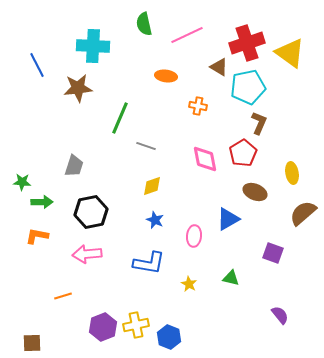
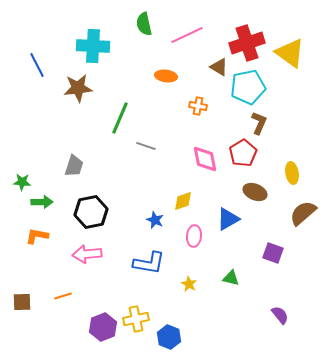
yellow diamond: moved 31 px right, 15 px down
yellow cross: moved 6 px up
brown square: moved 10 px left, 41 px up
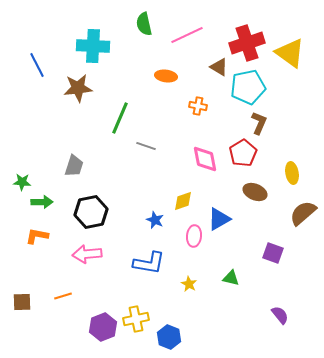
blue triangle: moved 9 px left
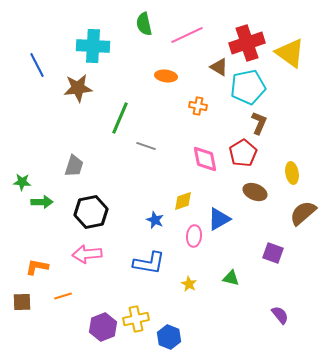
orange L-shape: moved 31 px down
